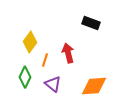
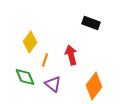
red arrow: moved 3 px right, 2 px down
green diamond: rotated 50 degrees counterclockwise
orange diamond: rotated 48 degrees counterclockwise
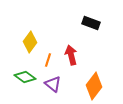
orange line: moved 3 px right
green diamond: rotated 30 degrees counterclockwise
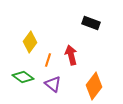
green diamond: moved 2 px left
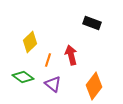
black rectangle: moved 1 px right
yellow diamond: rotated 10 degrees clockwise
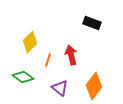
purple triangle: moved 7 px right, 4 px down
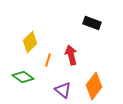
purple triangle: moved 3 px right, 2 px down
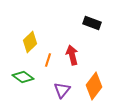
red arrow: moved 1 px right
purple triangle: moved 1 px left; rotated 30 degrees clockwise
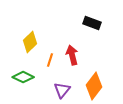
orange line: moved 2 px right
green diamond: rotated 10 degrees counterclockwise
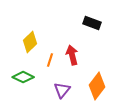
orange diamond: moved 3 px right
